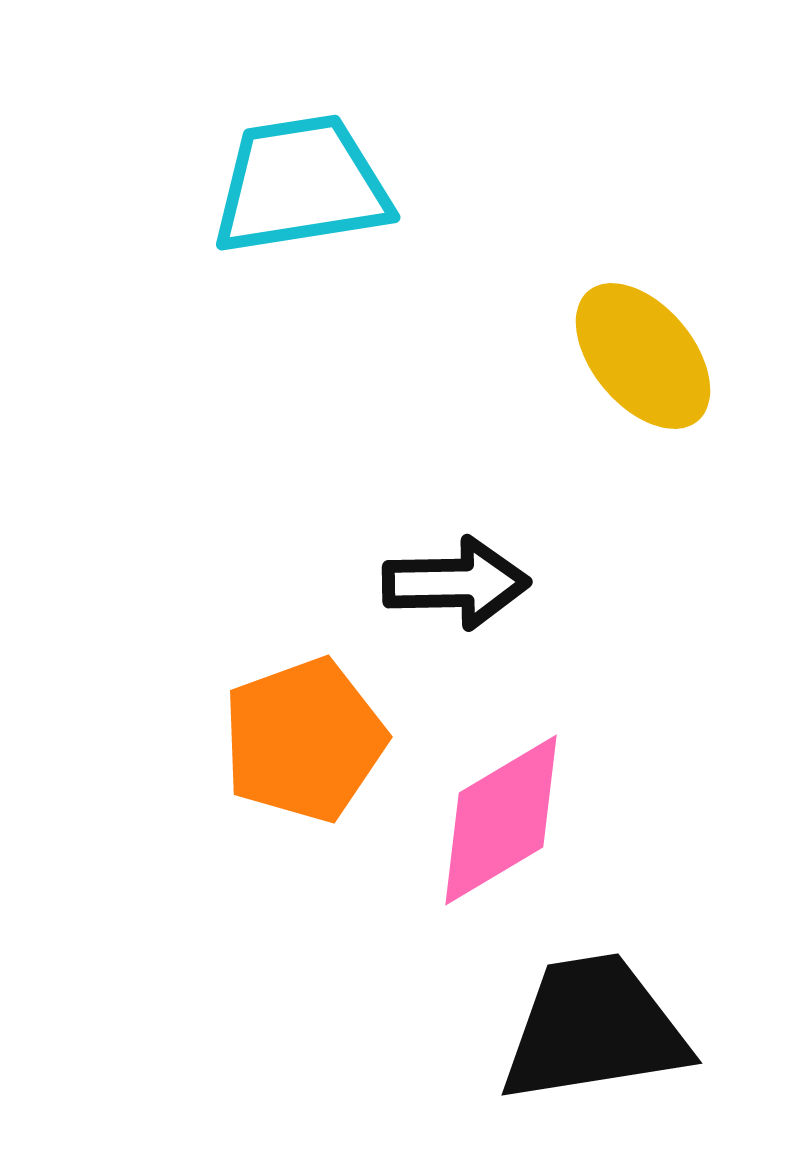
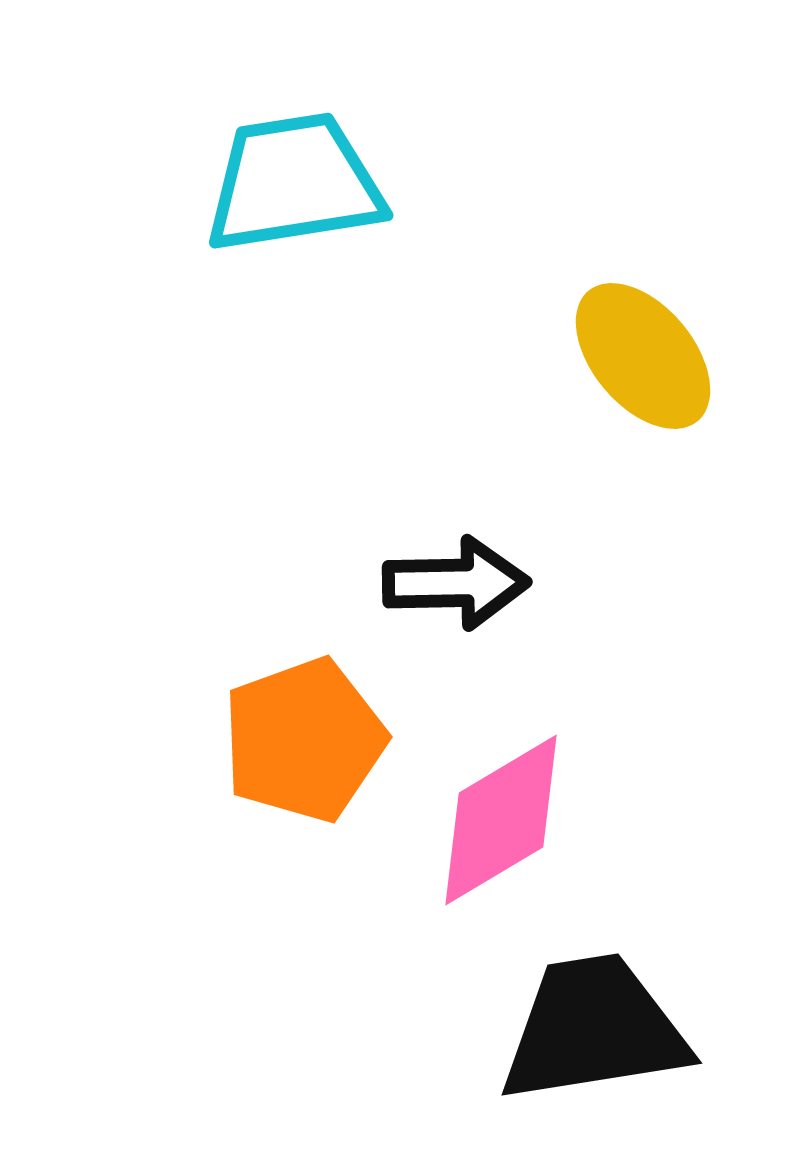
cyan trapezoid: moved 7 px left, 2 px up
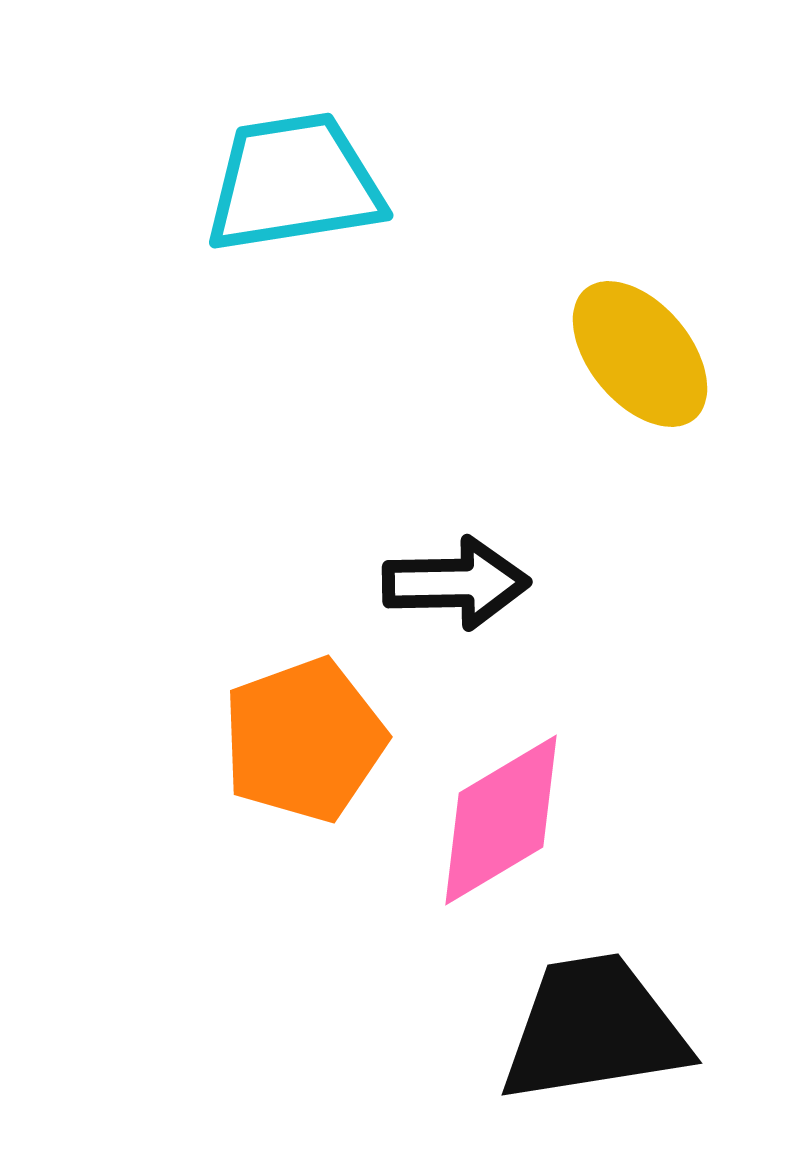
yellow ellipse: moved 3 px left, 2 px up
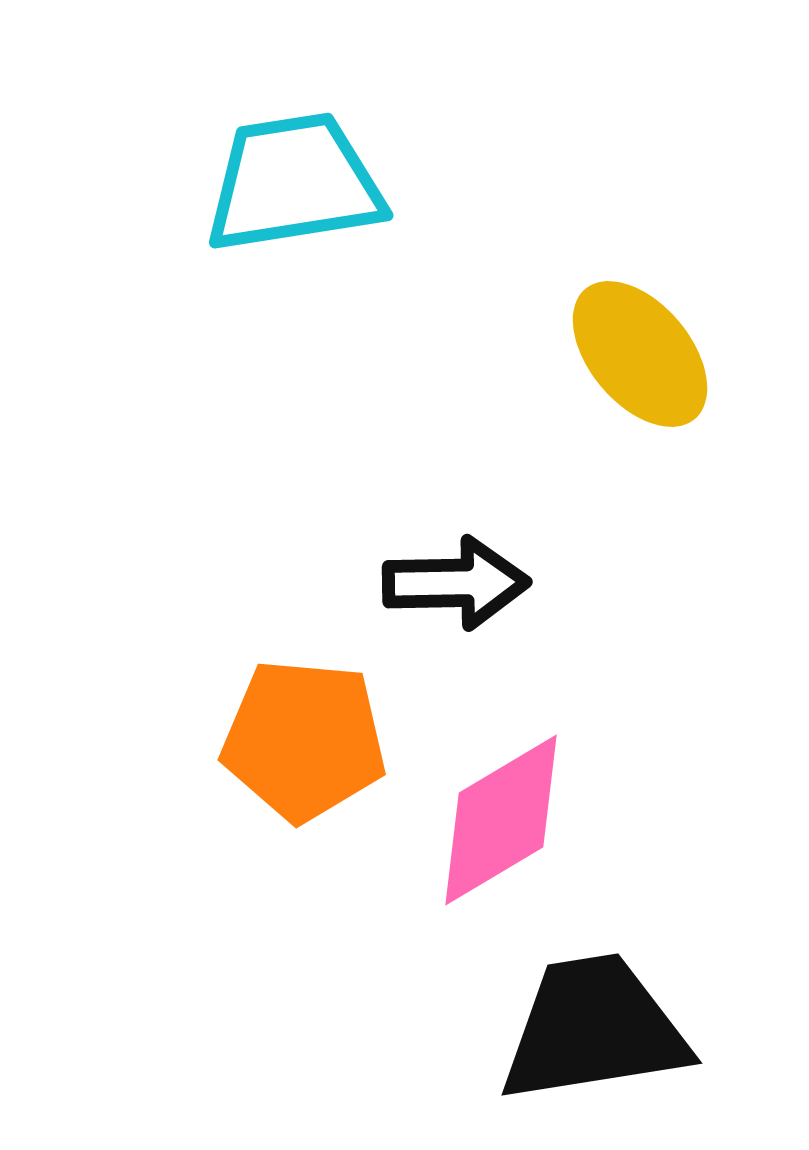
orange pentagon: rotated 25 degrees clockwise
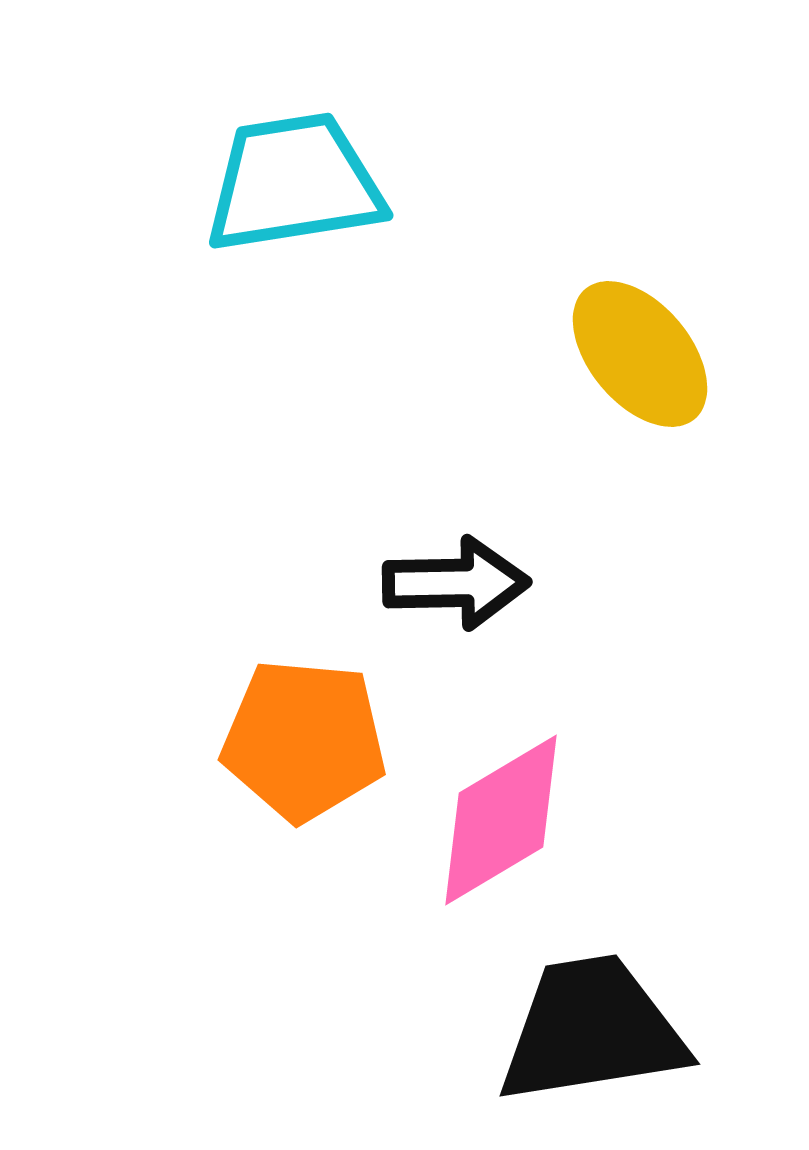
black trapezoid: moved 2 px left, 1 px down
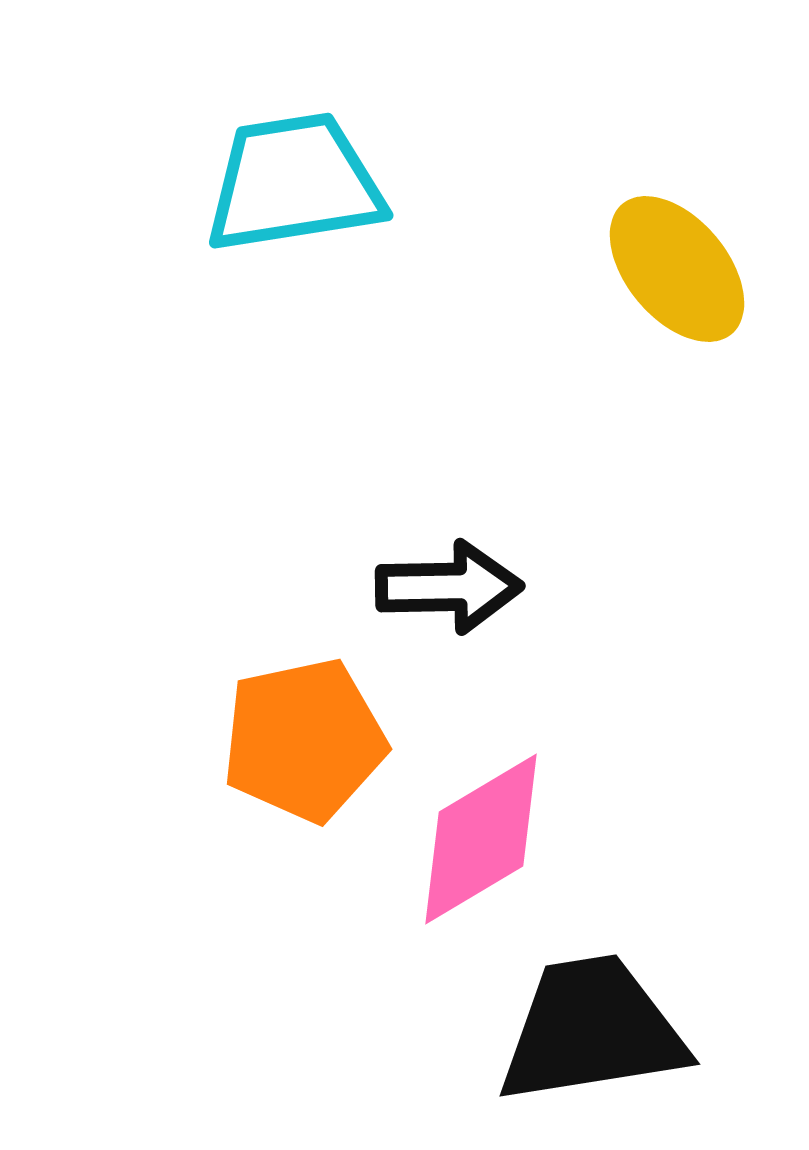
yellow ellipse: moved 37 px right, 85 px up
black arrow: moved 7 px left, 4 px down
orange pentagon: rotated 17 degrees counterclockwise
pink diamond: moved 20 px left, 19 px down
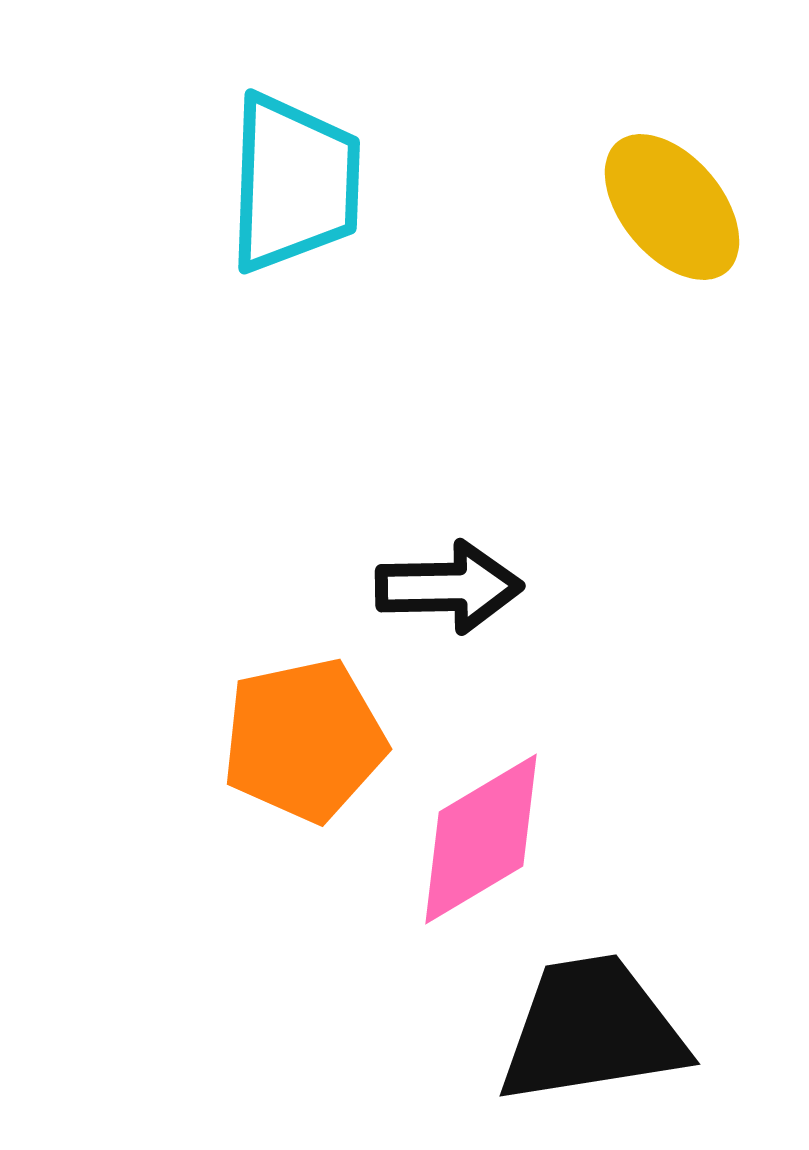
cyan trapezoid: rotated 101 degrees clockwise
yellow ellipse: moved 5 px left, 62 px up
